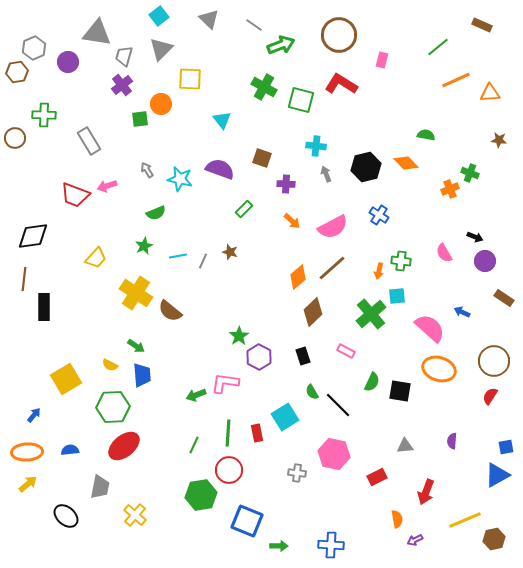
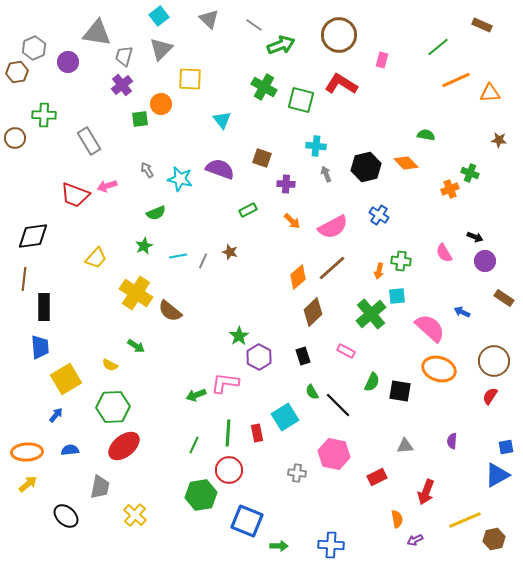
green rectangle at (244, 209): moved 4 px right, 1 px down; rotated 18 degrees clockwise
blue trapezoid at (142, 375): moved 102 px left, 28 px up
blue arrow at (34, 415): moved 22 px right
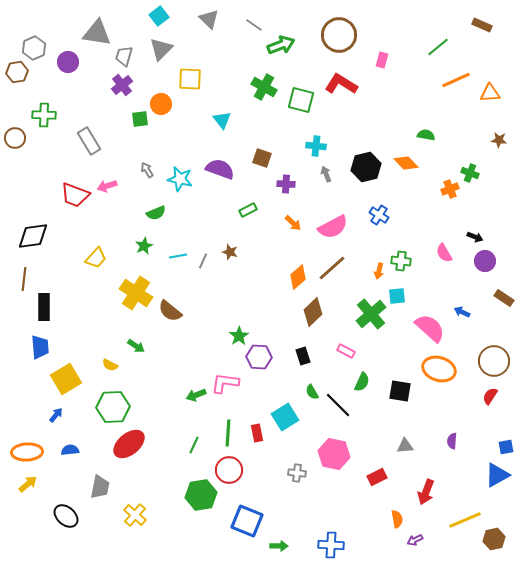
orange arrow at (292, 221): moved 1 px right, 2 px down
purple hexagon at (259, 357): rotated 25 degrees counterclockwise
green semicircle at (372, 382): moved 10 px left
red ellipse at (124, 446): moved 5 px right, 2 px up
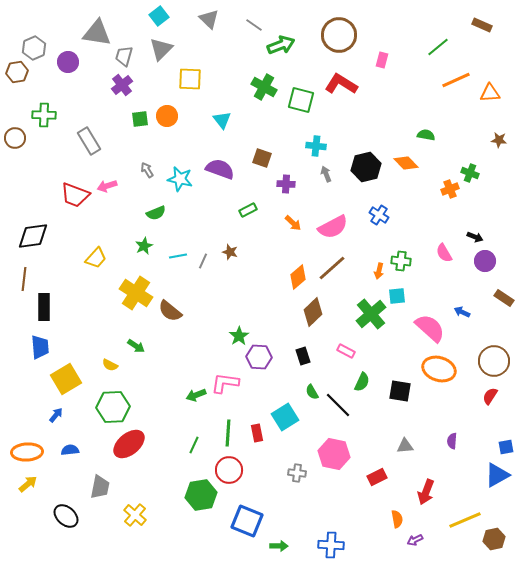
orange circle at (161, 104): moved 6 px right, 12 px down
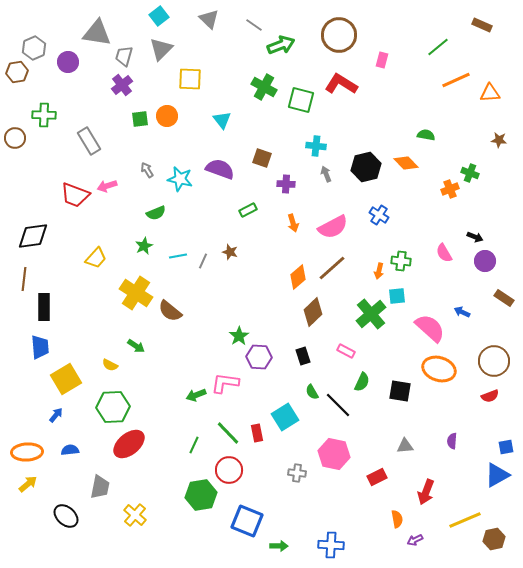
orange arrow at (293, 223): rotated 30 degrees clockwise
red semicircle at (490, 396): rotated 144 degrees counterclockwise
green line at (228, 433): rotated 48 degrees counterclockwise
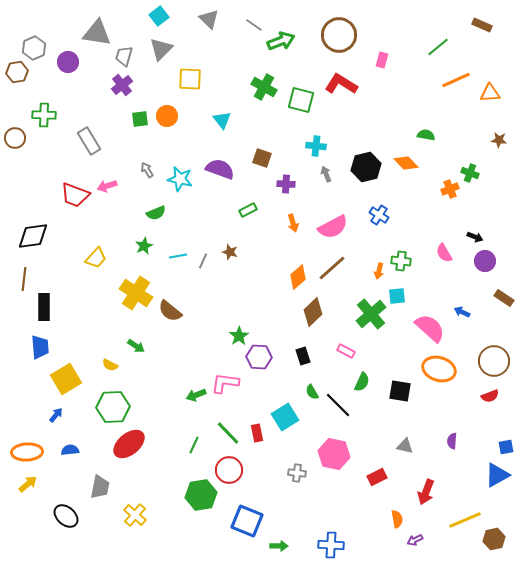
green arrow at (281, 45): moved 4 px up
gray triangle at (405, 446): rotated 18 degrees clockwise
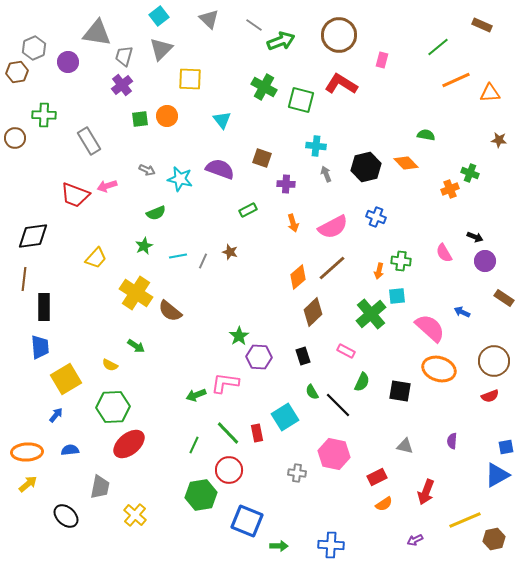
gray arrow at (147, 170): rotated 147 degrees clockwise
blue cross at (379, 215): moved 3 px left, 2 px down; rotated 12 degrees counterclockwise
orange semicircle at (397, 519): moved 13 px left, 15 px up; rotated 66 degrees clockwise
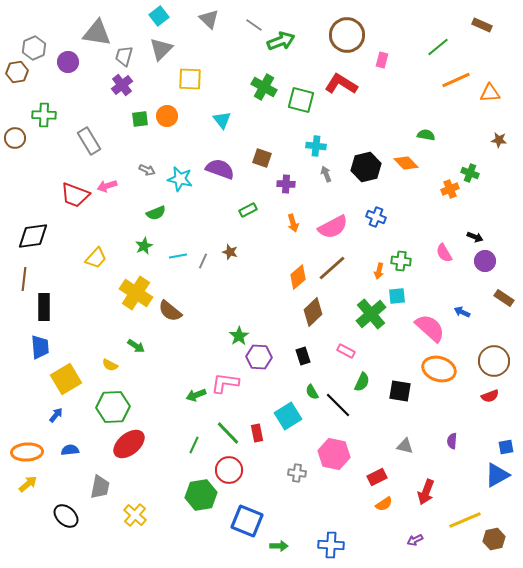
brown circle at (339, 35): moved 8 px right
cyan square at (285, 417): moved 3 px right, 1 px up
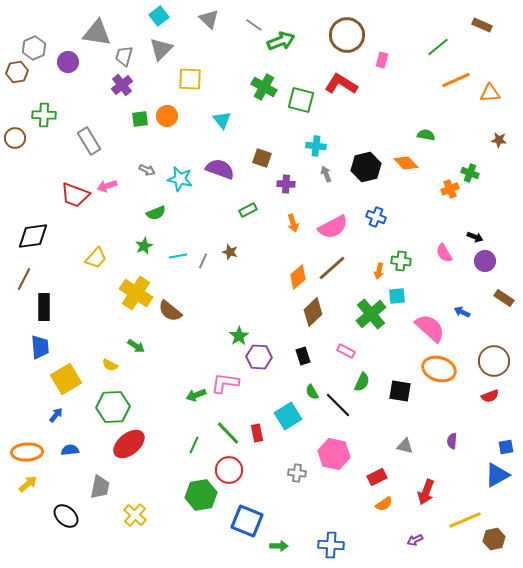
brown line at (24, 279): rotated 20 degrees clockwise
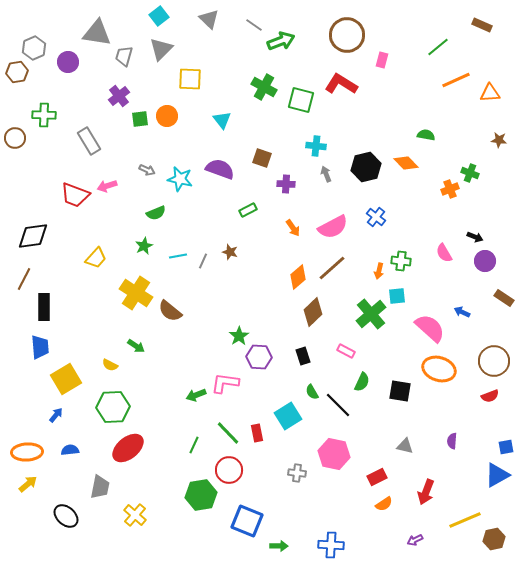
purple cross at (122, 85): moved 3 px left, 11 px down
blue cross at (376, 217): rotated 18 degrees clockwise
orange arrow at (293, 223): moved 5 px down; rotated 18 degrees counterclockwise
red ellipse at (129, 444): moved 1 px left, 4 px down
